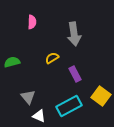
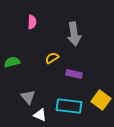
purple rectangle: moved 1 px left; rotated 49 degrees counterclockwise
yellow square: moved 4 px down
cyan rectangle: rotated 35 degrees clockwise
white triangle: moved 1 px right, 1 px up
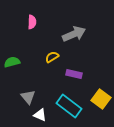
gray arrow: rotated 105 degrees counterclockwise
yellow semicircle: moved 1 px up
yellow square: moved 1 px up
cyan rectangle: rotated 30 degrees clockwise
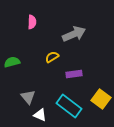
purple rectangle: rotated 21 degrees counterclockwise
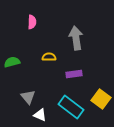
gray arrow: moved 2 px right, 4 px down; rotated 75 degrees counterclockwise
yellow semicircle: moved 3 px left; rotated 32 degrees clockwise
cyan rectangle: moved 2 px right, 1 px down
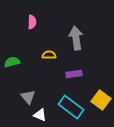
yellow semicircle: moved 2 px up
yellow square: moved 1 px down
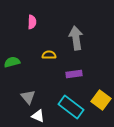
white triangle: moved 2 px left, 1 px down
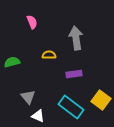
pink semicircle: rotated 24 degrees counterclockwise
